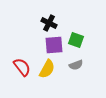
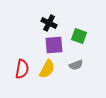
green square: moved 3 px right, 4 px up
red semicircle: moved 2 px down; rotated 48 degrees clockwise
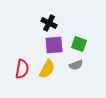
green square: moved 8 px down
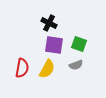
purple square: rotated 12 degrees clockwise
red semicircle: moved 1 px up
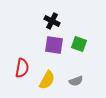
black cross: moved 3 px right, 2 px up
gray semicircle: moved 16 px down
yellow semicircle: moved 11 px down
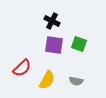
red semicircle: rotated 36 degrees clockwise
gray semicircle: rotated 32 degrees clockwise
